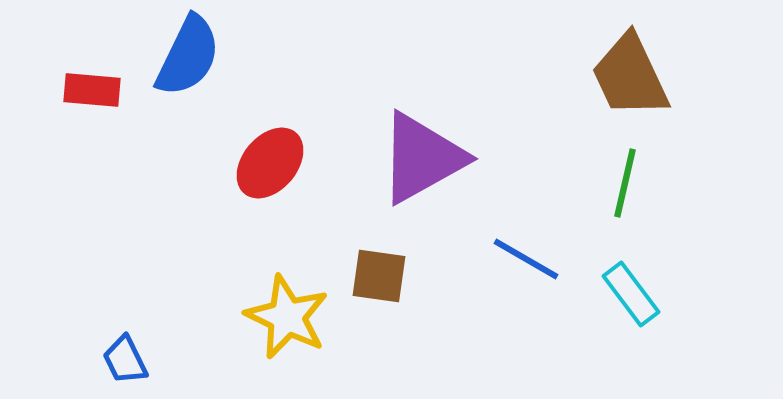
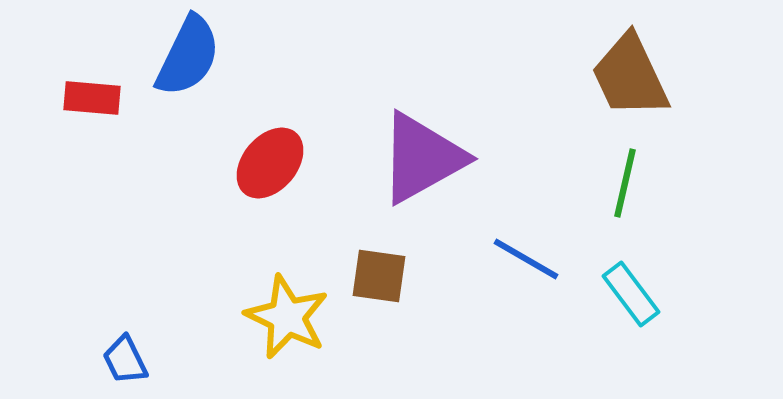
red rectangle: moved 8 px down
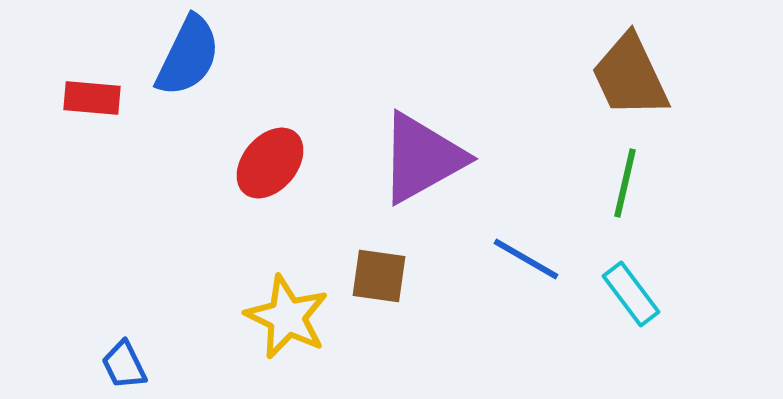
blue trapezoid: moved 1 px left, 5 px down
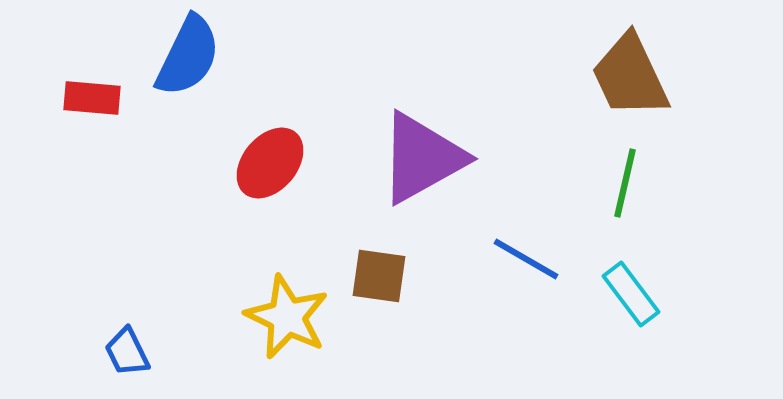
blue trapezoid: moved 3 px right, 13 px up
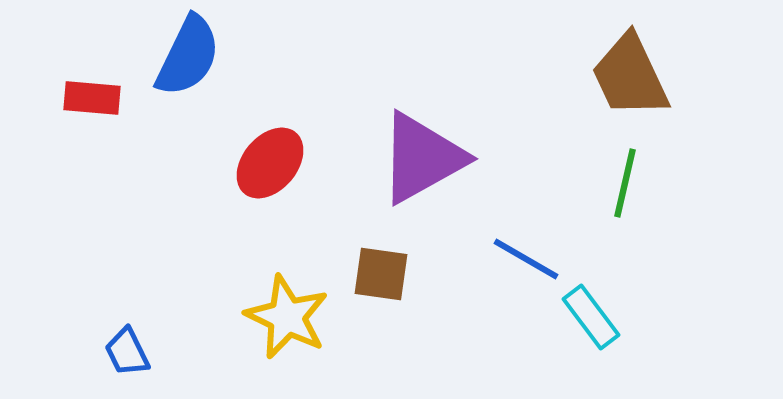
brown square: moved 2 px right, 2 px up
cyan rectangle: moved 40 px left, 23 px down
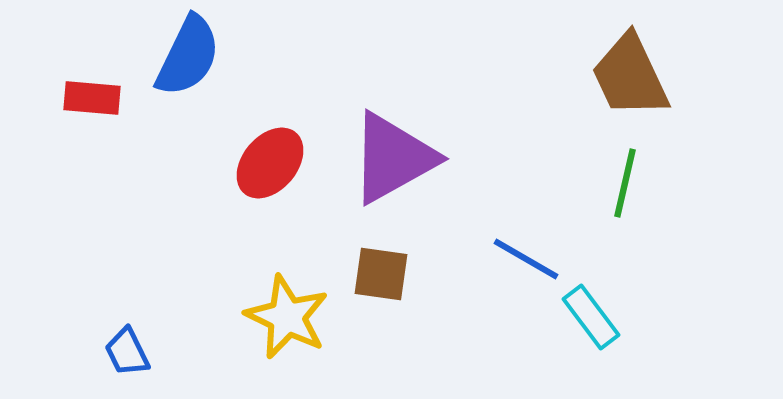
purple triangle: moved 29 px left
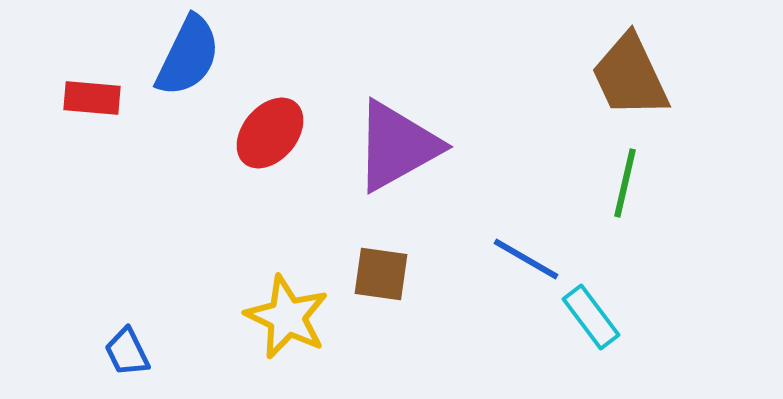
purple triangle: moved 4 px right, 12 px up
red ellipse: moved 30 px up
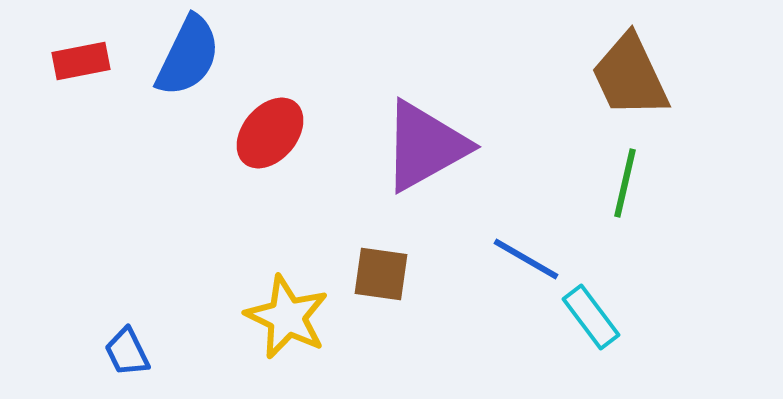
red rectangle: moved 11 px left, 37 px up; rotated 16 degrees counterclockwise
purple triangle: moved 28 px right
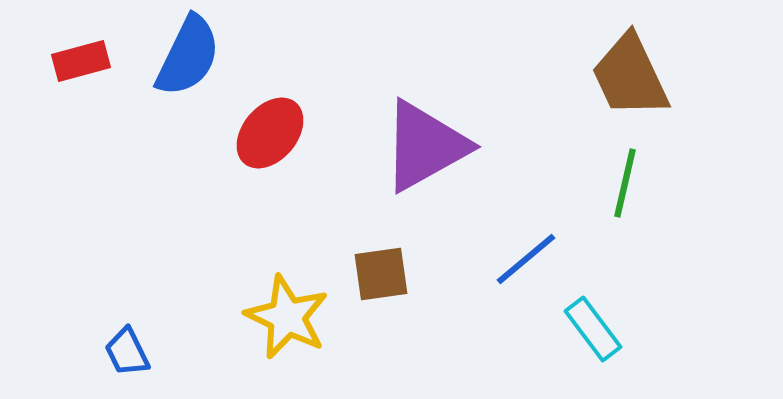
red rectangle: rotated 4 degrees counterclockwise
blue line: rotated 70 degrees counterclockwise
brown square: rotated 16 degrees counterclockwise
cyan rectangle: moved 2 px right, 12 px down
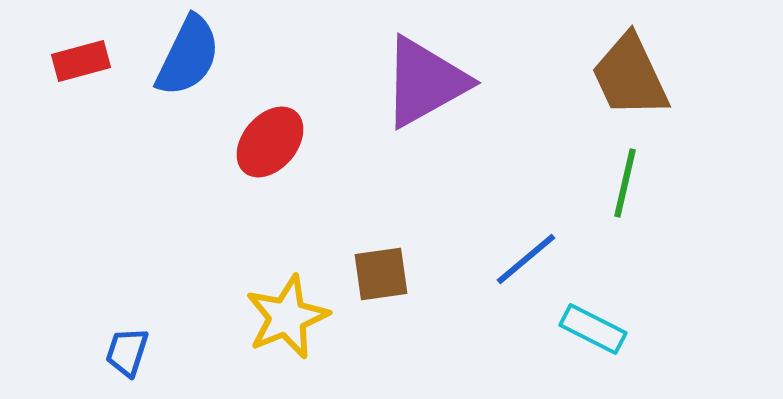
red ellipse: moved 9 px down
purple triangle: moved 64 px up
yellow star: rotated 24 degrees clockwise
cyan rectangle: rotated 26 degrees counterclockwise
blue trapezoid: rotated 44 degrees clockwise
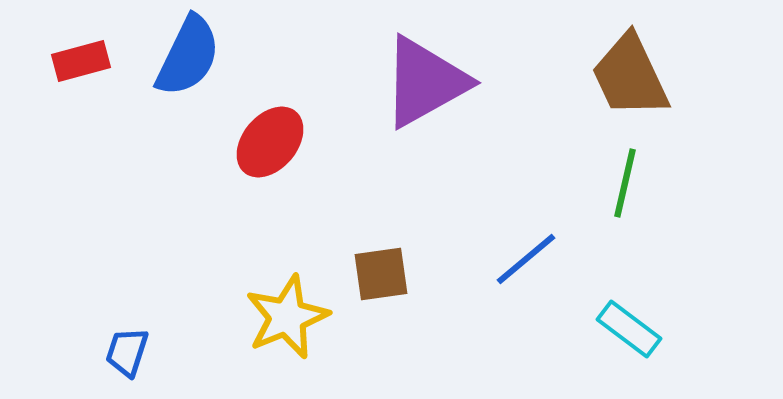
cyan rectangle: moved 36 px right; rotated 10 degrees clockwise
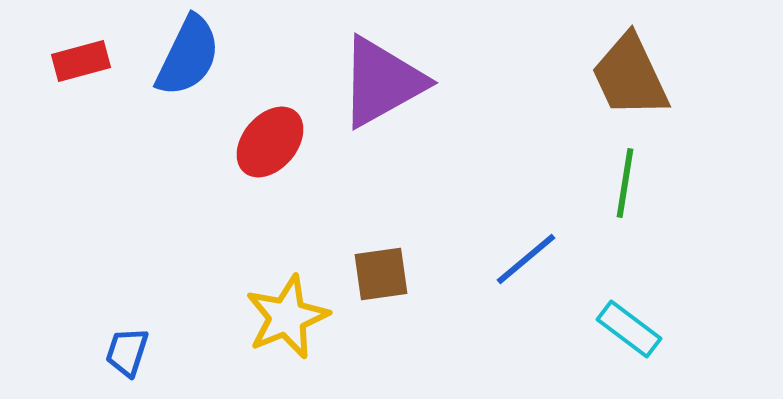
purple triangle: moved 43 px left
green line: rotated 4 degrees counterclockwise
